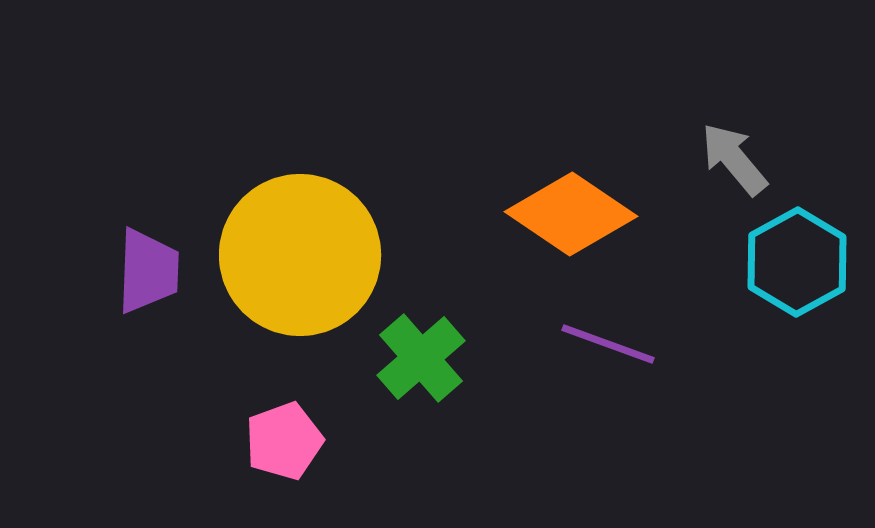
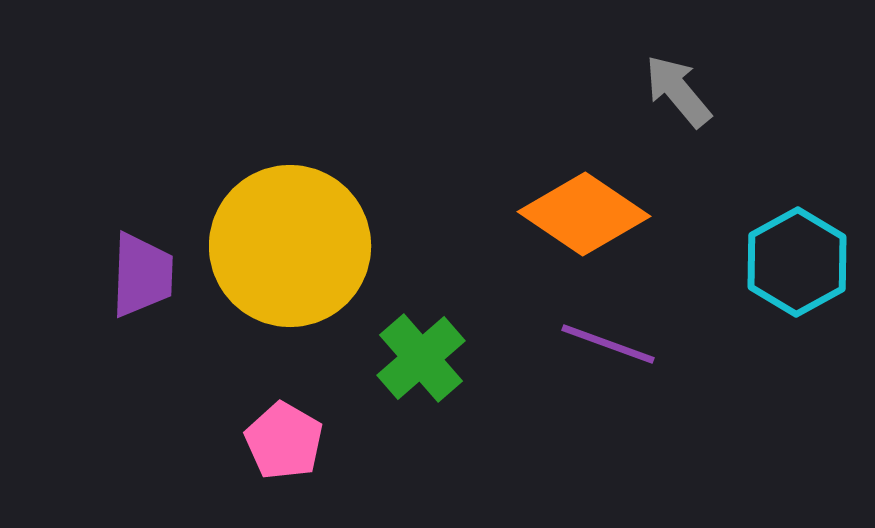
gray arrow: moved 56 px left, 68 px up
orange diamond: moved 13 px right
yellow circle: moved 10 px left, 9 px up
purple trapezoid: moved 6 px left, 4 px down
pink pentagon: rotated 22 degrees counterclockwise
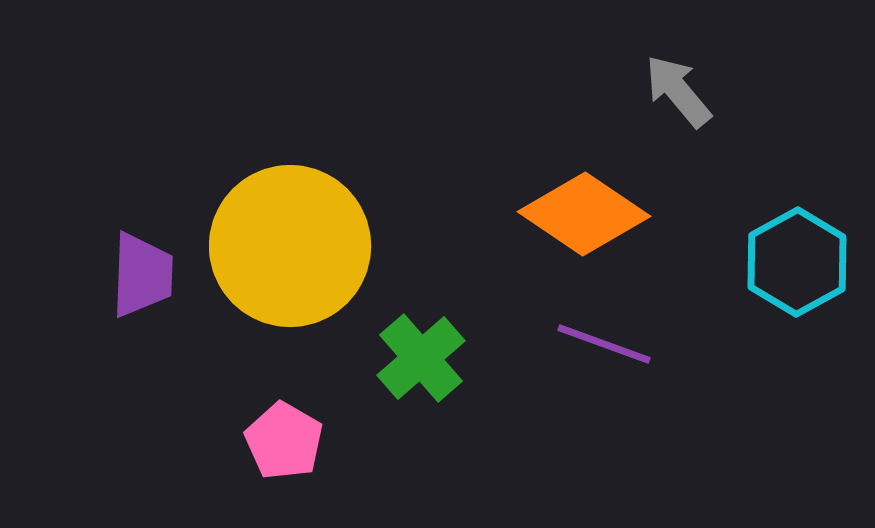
purple line: moved 4 px left
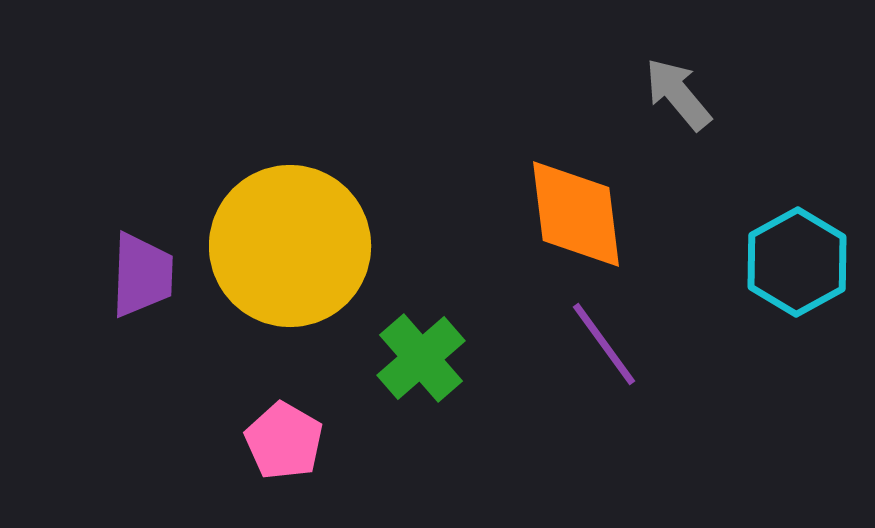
gray arrow: moved 3 px down
orange diamond: moved 8 px left; rotated 49 degrees clockwise
purple line: rotated 34 degrees clockwise
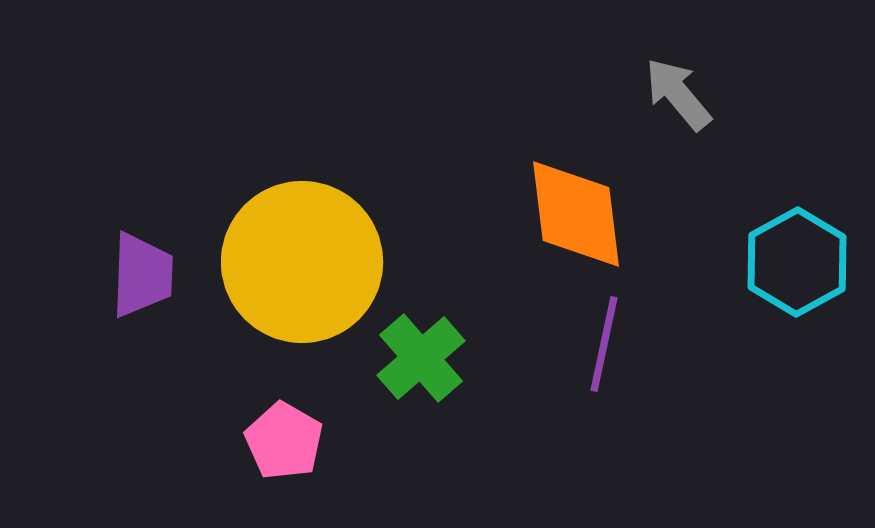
yellow circle: moved 12 px right, 16 px down
purple line: rotated 48 degrees clockwise
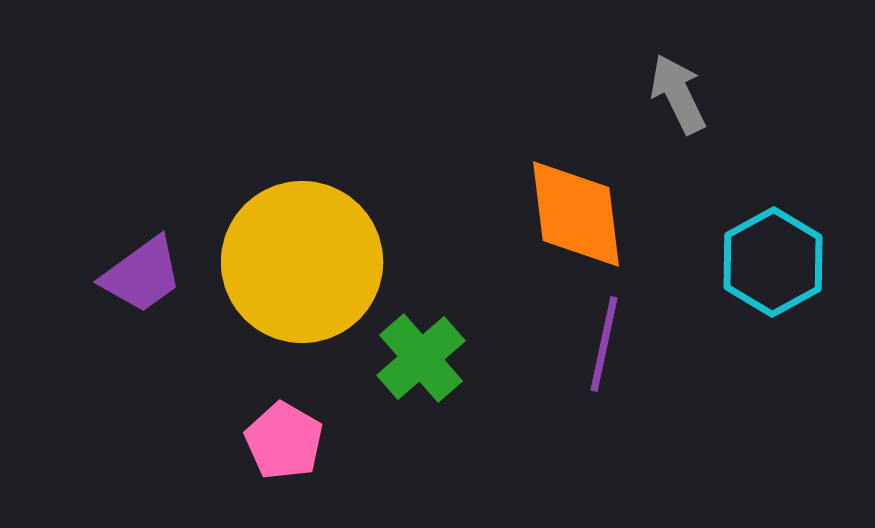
gray arrow: rotated 14 degrees clockwise
cyan hexagon: moved 24 px left
purple trapezoid: rotated 52 degrees clockwise
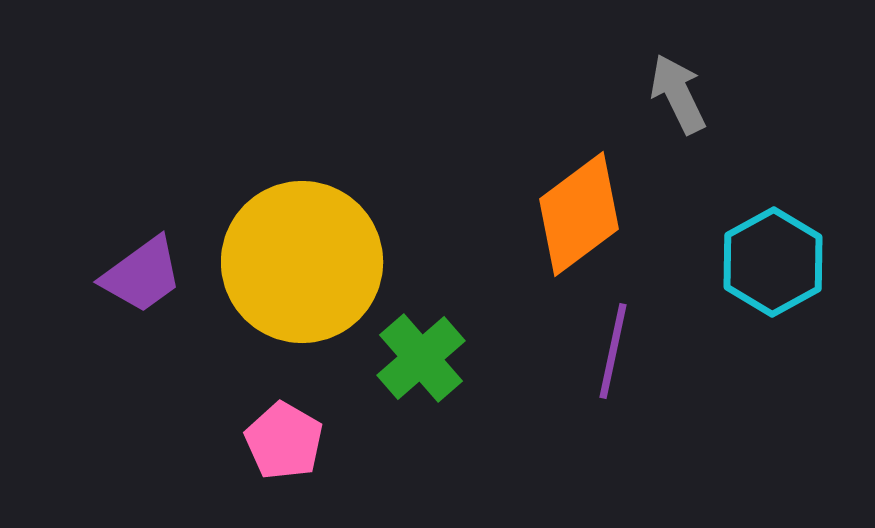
orange diamond: moved 3 px right; rotated 60 degrees clockwise
purple line: moved 9 px right, 7 px down
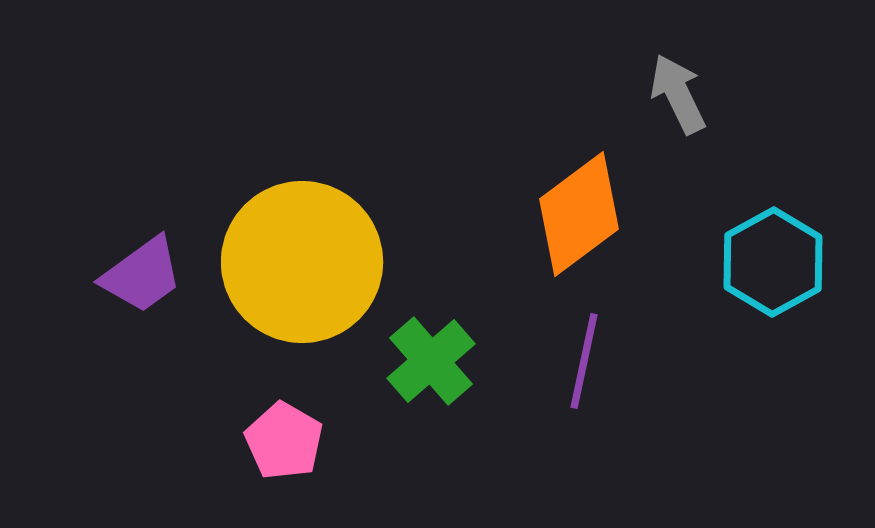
purple line: moved 29 px left, 10 px down
green cross: moved 10 px right, 3 px down
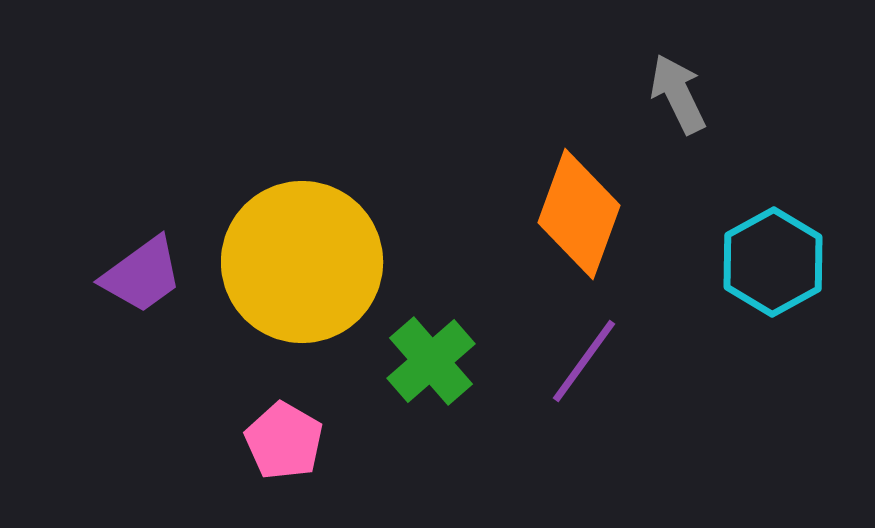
orange diamond: rotated 33 degrees counterclockwise
purple line: rotated 24 degrees clockwise
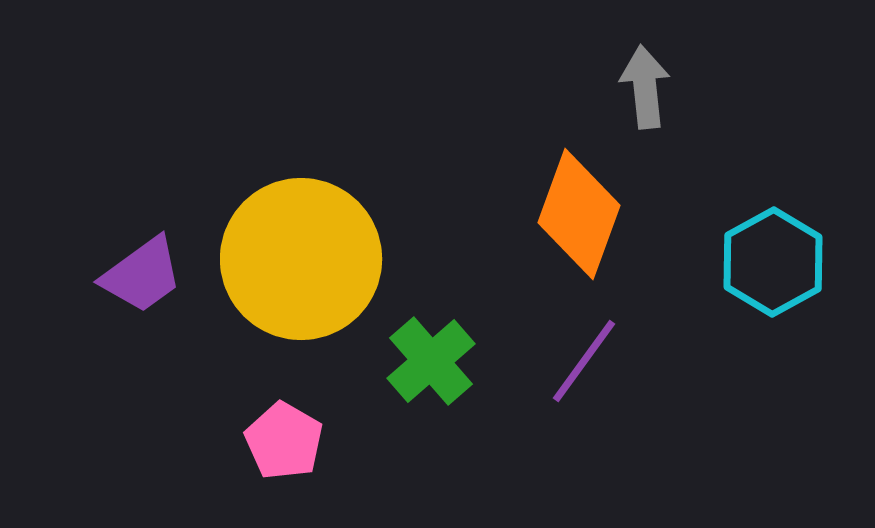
gray arrow: moved 33 px left, 7 px up; rotated 20 degrees clockwise
yellow circle: moved 1 px left, 3 px up
